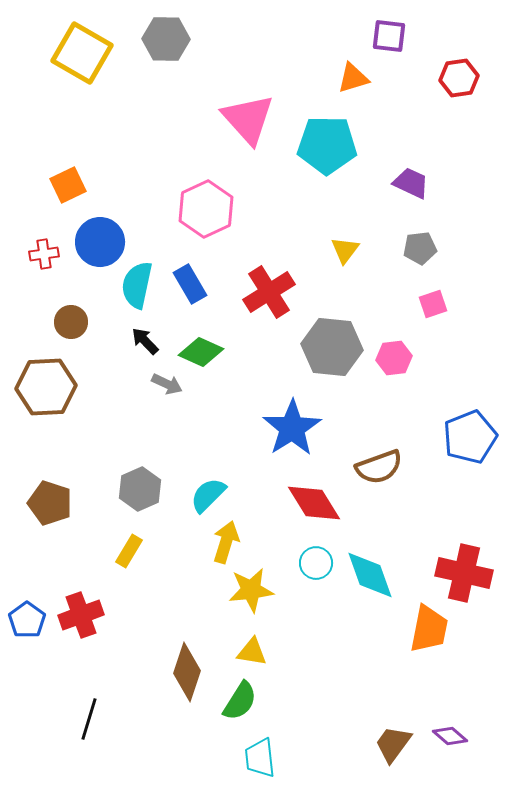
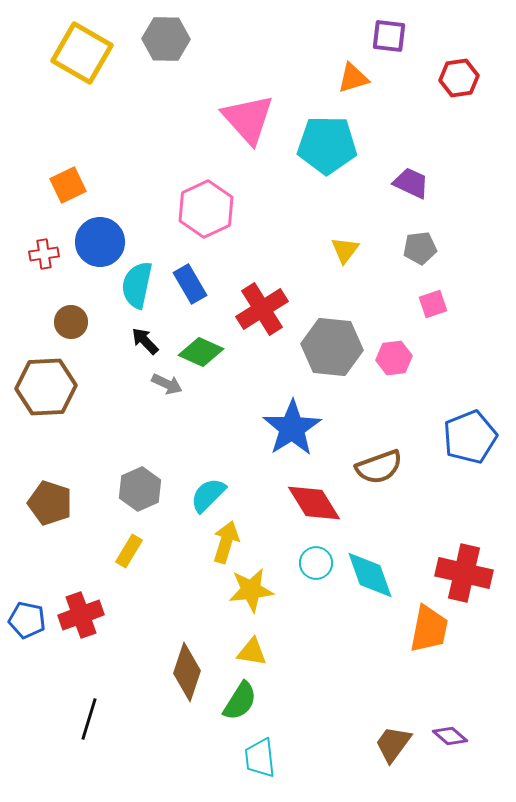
red cross at (269, 292): moved 7 px left, 17 px down
blue pentagon at (27, 620): rotated 24 degrees counterclockwise
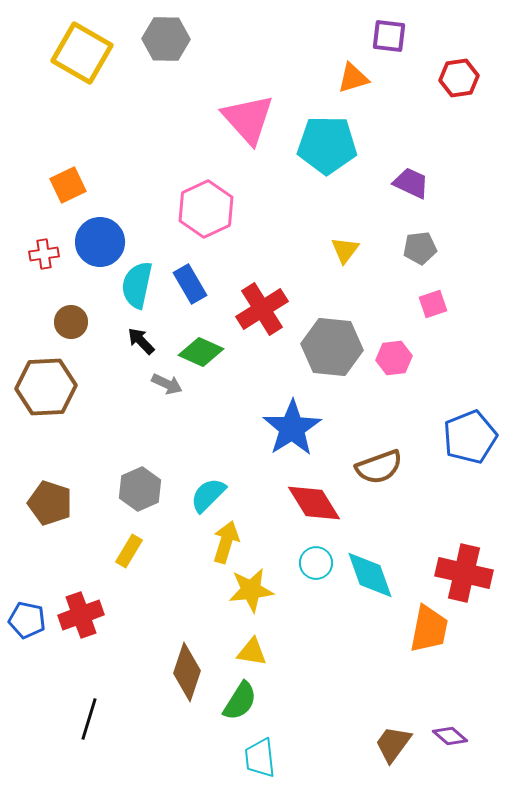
black arrow at (145, 341): moved 4 px left
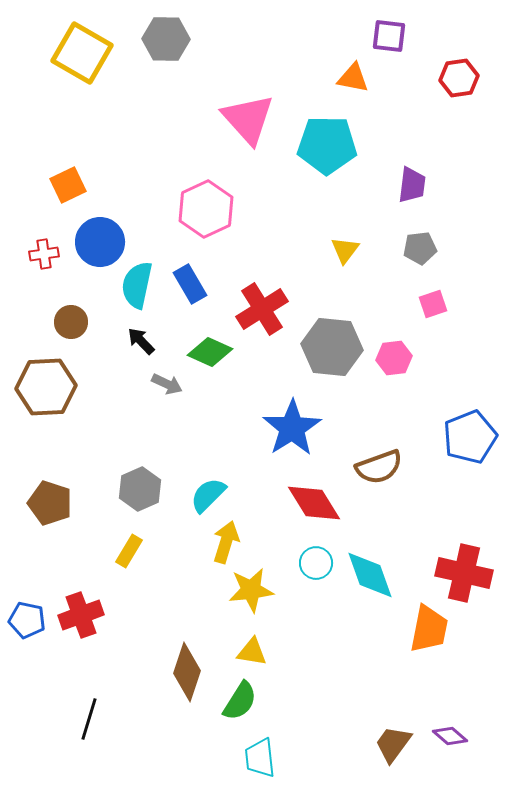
orange triangle at (353, 78): rotated 28 degrees clockwise
purple trapezoid at (411, 183): moved 1 px right, 2 px down; rotated 72 degrees clockwise
green diamond at (201, 352): moved 9 px right
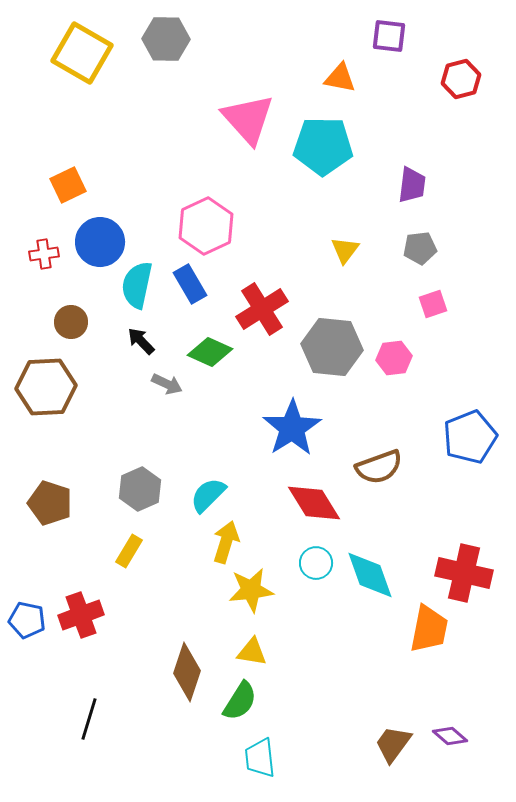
orange triangle at (353, 78): moved 13 px left
red hexagon at (459, 78): moved 2 px right, 1 px down; rotated 6 degrees counterclockwise
cyan pentagon at (327, 145): moved 4 px left, 1 px down
pink hexagon at (206, 209): moved 17 px down
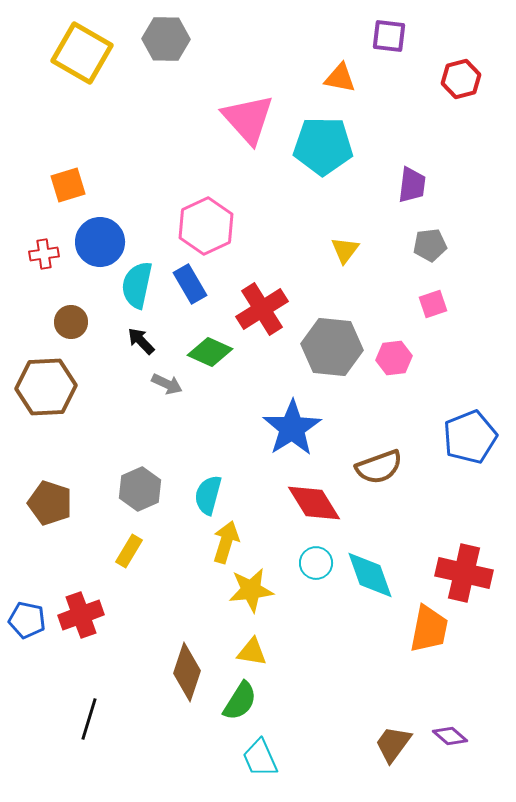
orange square at (68, 185): rotated 9 degrees clockwise
gray pentagon at (420, 248): moved 10 px right, 3 px up
cyan semicircle at (208, 495): rotated 30 degrees counterclockwise
cyan trapezoid at (260, 758): rotated 18 degrees counterclockwise
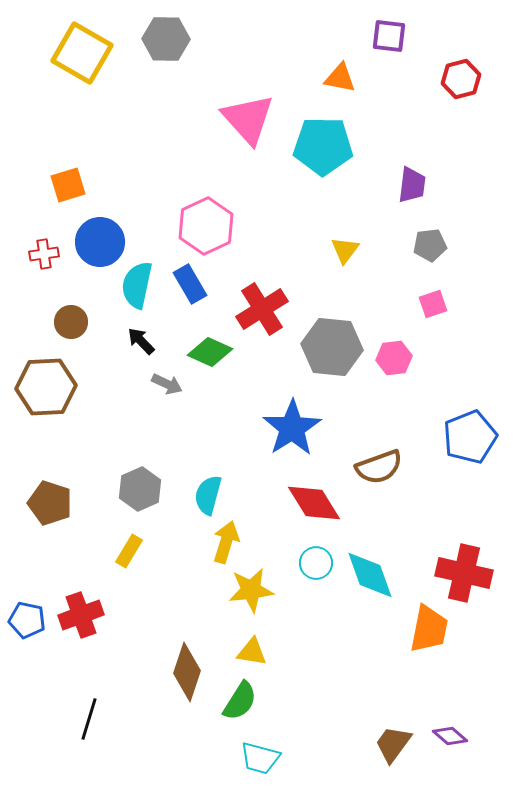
cyan trapezoid at (260, 758): rotated 51 degrees counterclockwise
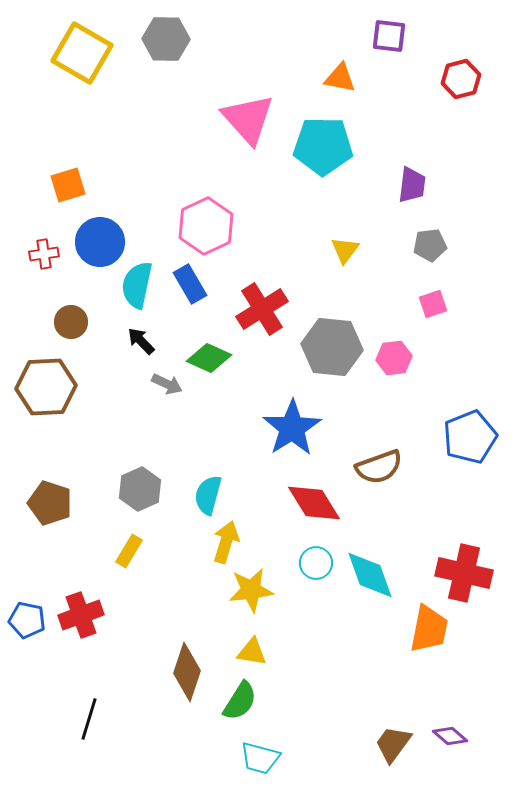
green diamond at (210, 352): moved 1 px left, 6 px down
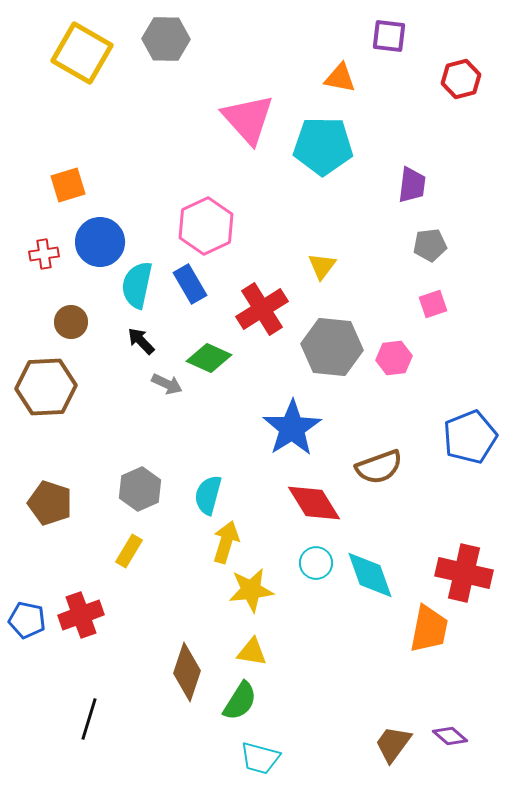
yellow triangle at (345, 250): moved 23 px left, 16 px down
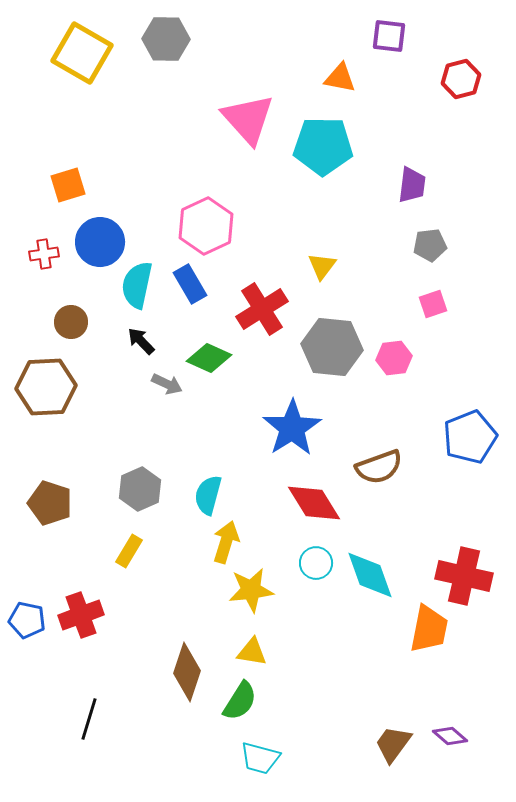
red cross at (464, 573): moved 3 px down
